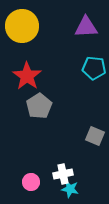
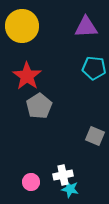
white cross: moved 1 px down
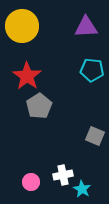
cyan pentagon: moved 2 px left, 2 px down
cyan star: moved 12 px right; rotated 18 degrees clockwise
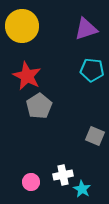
purple triangle: moved 2 px down; rotated 15 degrees counterclockwise
red star: rotated 8 degrees counterclockwise
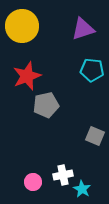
purple triangle: moved 3 px left
red star: rotated 24 degrees clockwise
gray pentagon: moved 7 px right, 1 px up; rotated 20 degrees clockwise
pink circle: moved 2 px right
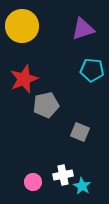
red star: moved 3 px left, 3 px down
gray square: moved 15 px left, 4 px up
cyan star: moved 3 px up
